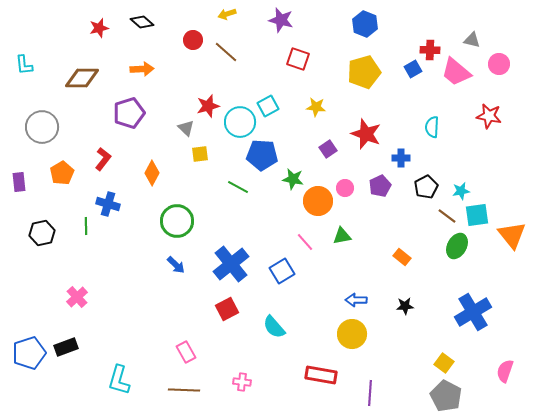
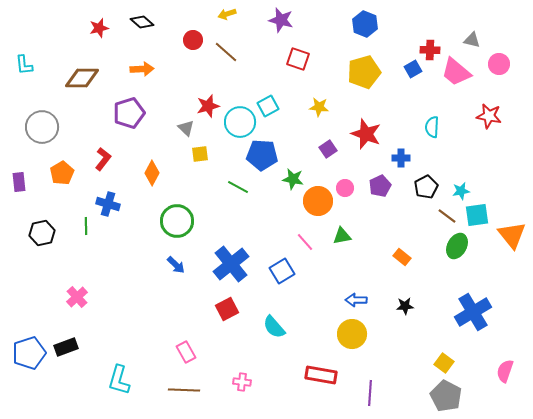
yellow star at (316, 107): moved 3 px right
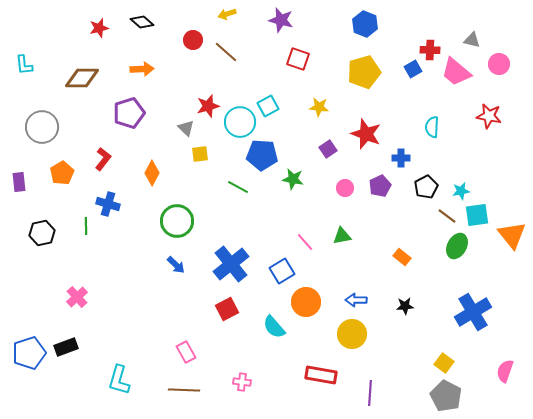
orange circle at (318, 201): moved 12 px left, 101 px down
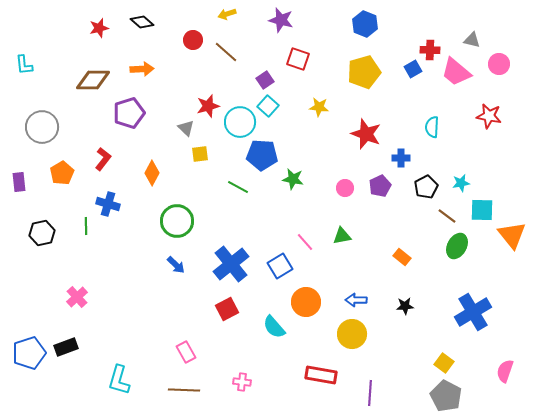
brown diamond at (82, 78): moved 11 px right, 2 px down
cyan square at (268, 106): rotated 20 degrees counterclockwise
purple square at (328, 149): moved 63 px left, 69 px up
cyan star at (461, 191): moved 8 px up
cyan square at (477, 215): moved 5 px right, 5 px up; rotated 10 degrees clockwise
blue square at (282, 271): moved 2 px left, 5 px up
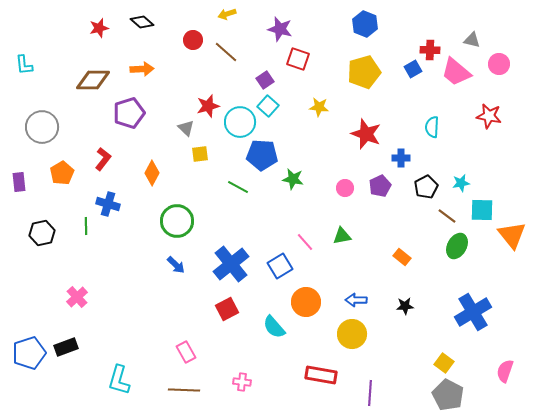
purple star at (281, 20): moved 1 px left, 9 px down
gray pentagon at (446, 396): moved 2 px right, 1 px up
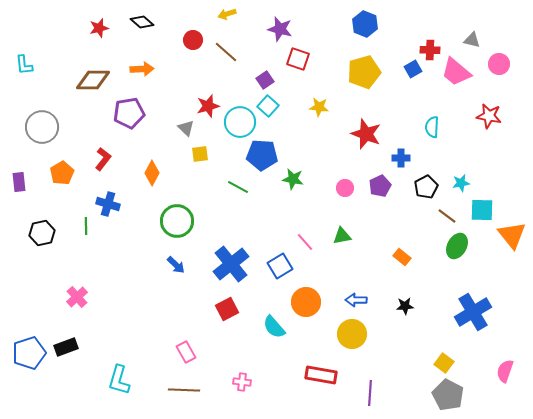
purple pentagon at (129, 113): rotated 8 degrees clockwise
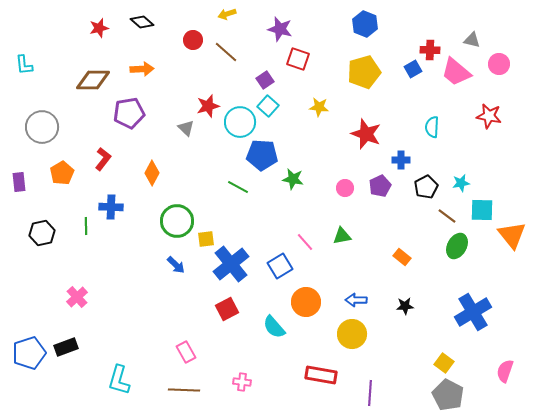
yellow square at (200, 154): moved 6 px right, 85 px down
blue cross at (401, 158): moved 2 px down
blue cross at (108, 204): moved 3 px right, 3 px down; rotated 15 degrees counterclockwise
